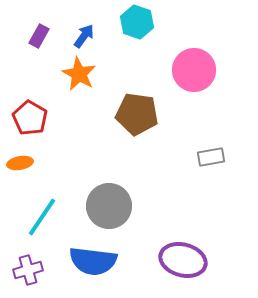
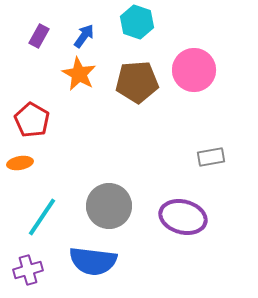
brown pentagon: moved 32 px up; rotated 12 degrees counterclockwise
red pentagon: moved 2 px right, 2 px down
purple ellipse: moved 43 px up
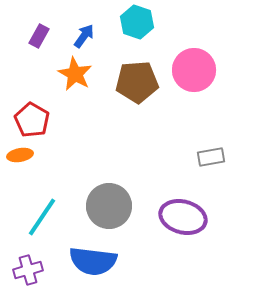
orange star: moved 4 px left
orange ellipse: moved 8 px up
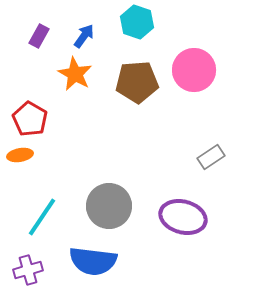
red pentagon: moved 2 px left, 1 px up
gray rectangle: rotated 24 degrees counterclockwise
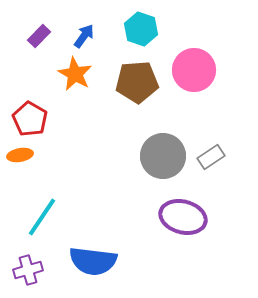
cyan hexagon: moved 4 px right, 7 px down
purple rectangle: rotated 15 degrees clockwise
gray circle: moved 54 px right, 50 px up
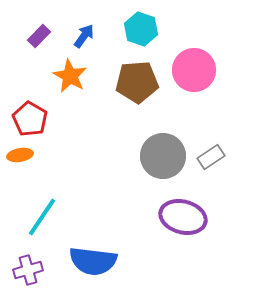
orange star: moved 5 px left, 2 px down
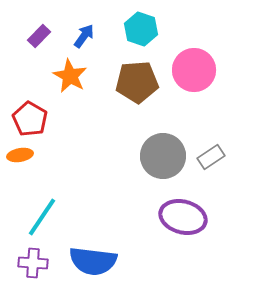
purple cross: moved 5 px right, 7 px up; rotated 20 degrees clockwise
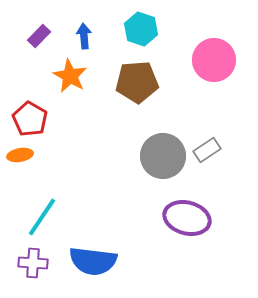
blue arrow: rotated 40 degrees counterclockwise
pink circle: moved 20 px right, 10 px up
gray rectangle: moved 4 px left, 7 px up
purple ellipse: moved 4 px right, 1 px down
